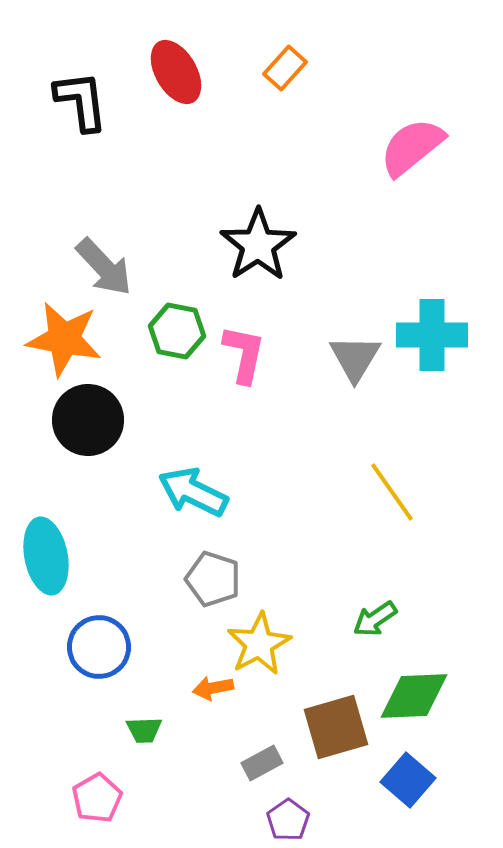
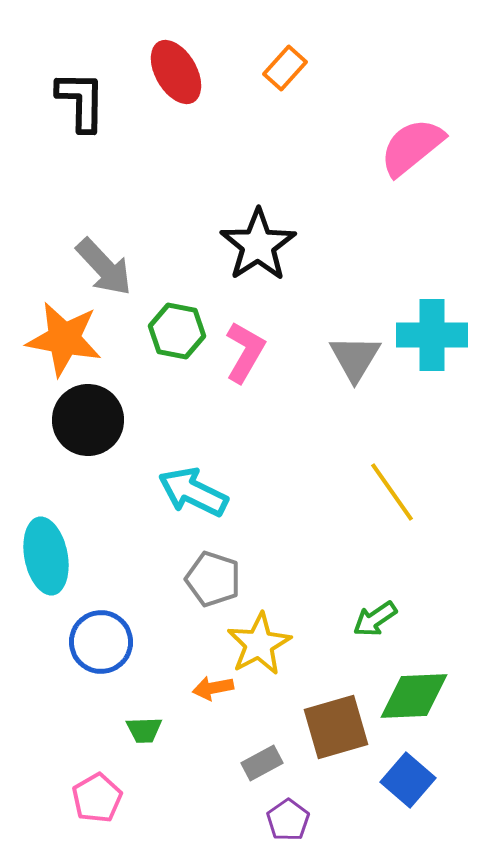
black L-shape: rotated 8 degrees clockwise
pink L-shape: moved 1 px right, 2 px up; rotated 18 degrees clockwise
blue circle: moved 2 px right, 5 px up
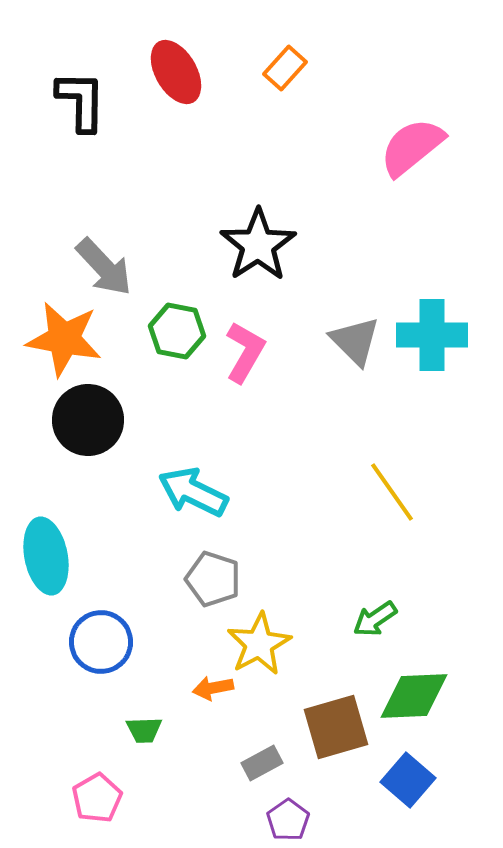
gray triangle: moved 17 px up; rotated 16 degrees counterclockwise
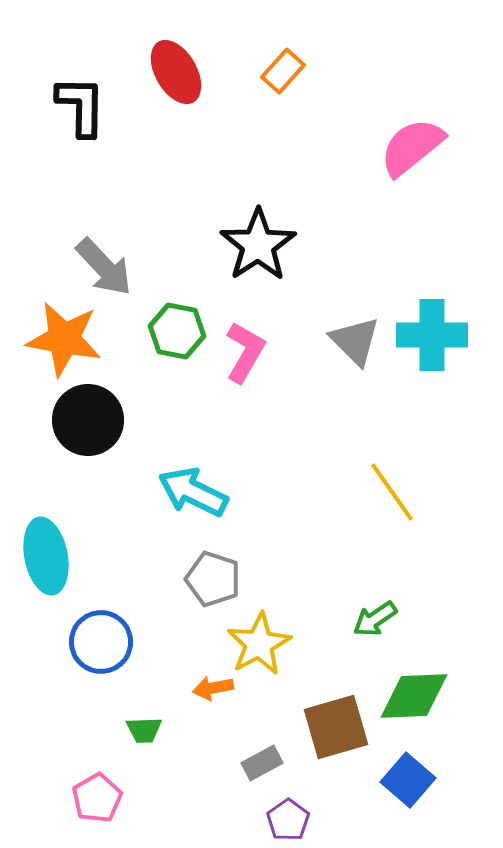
orange rectangle: moved 2 px left, 3 px down
black L-shape: moved 5 px down
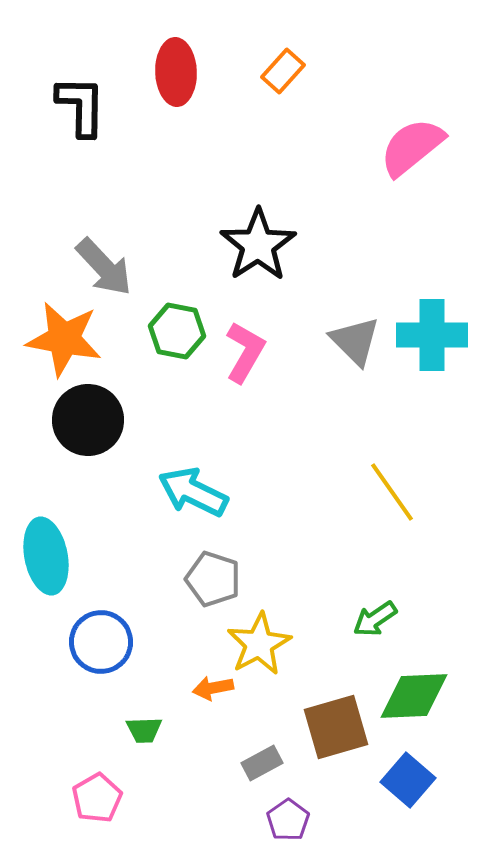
red ellipse: rotated 28 degrees clockwise
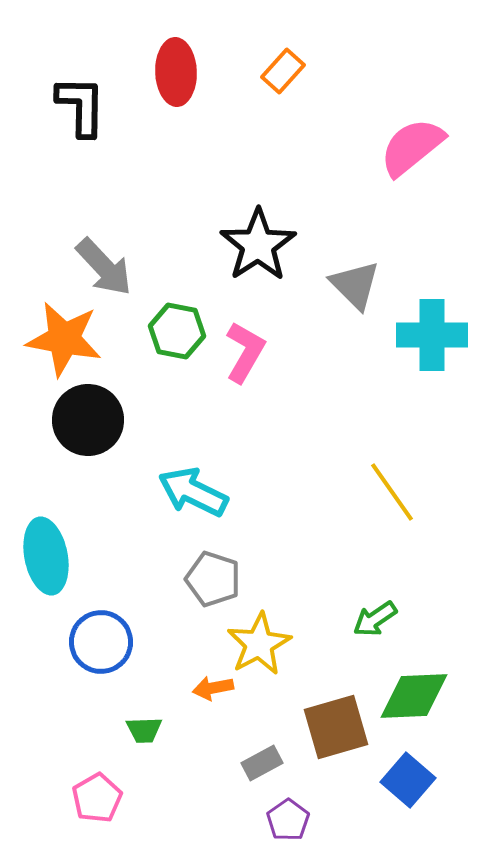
gray triangle: moved 56 px up
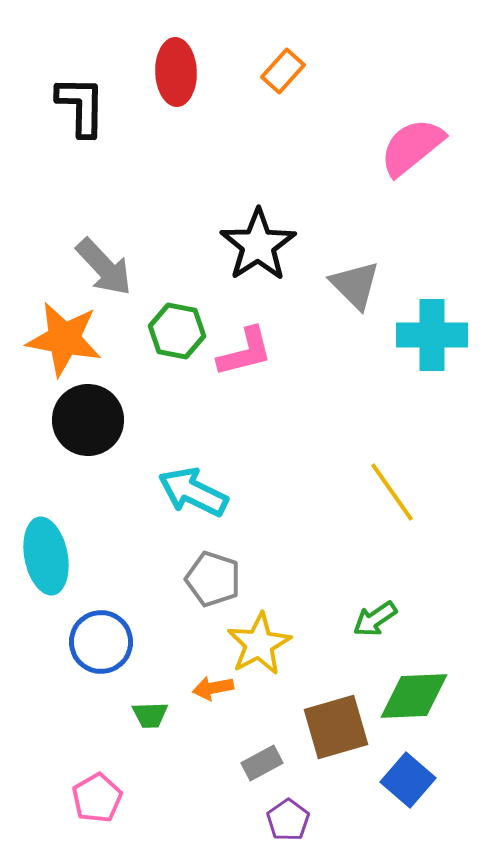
pink L-shape: rotated 46 degrees clockwise
green trapezoid: moved 6 px right, 15 px up
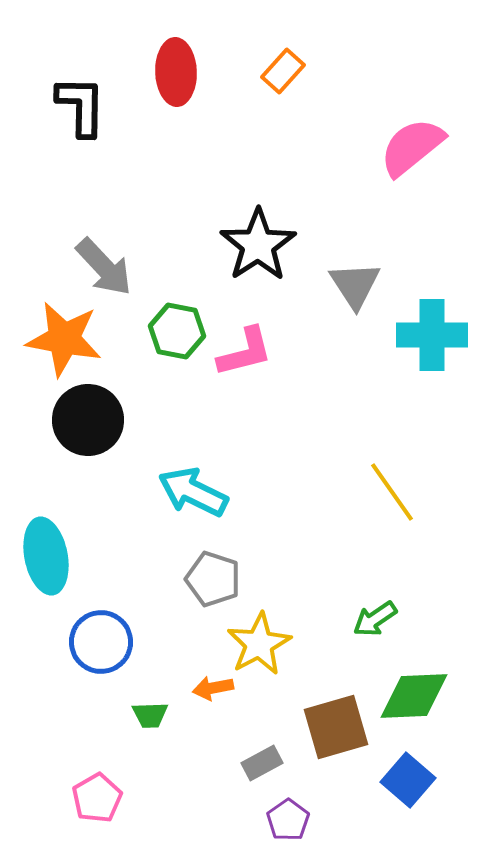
gray triangle: rotated 12 degrees clockwise
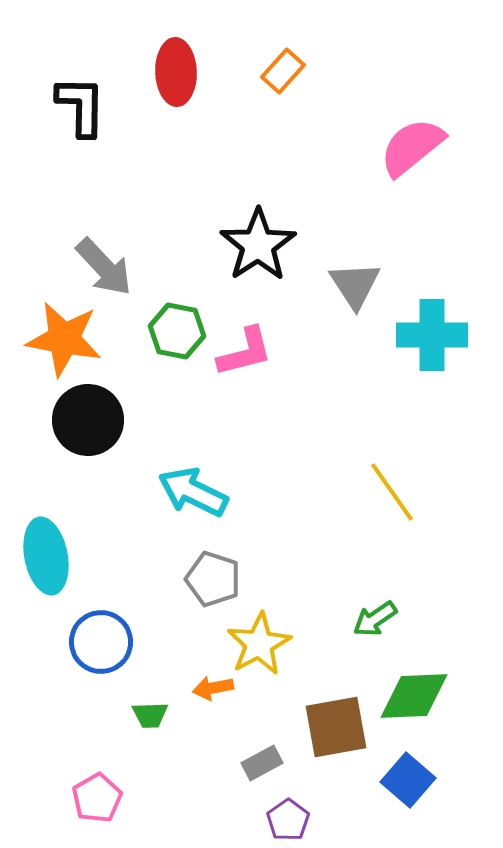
brown square: rotated 6 degrees clockwise
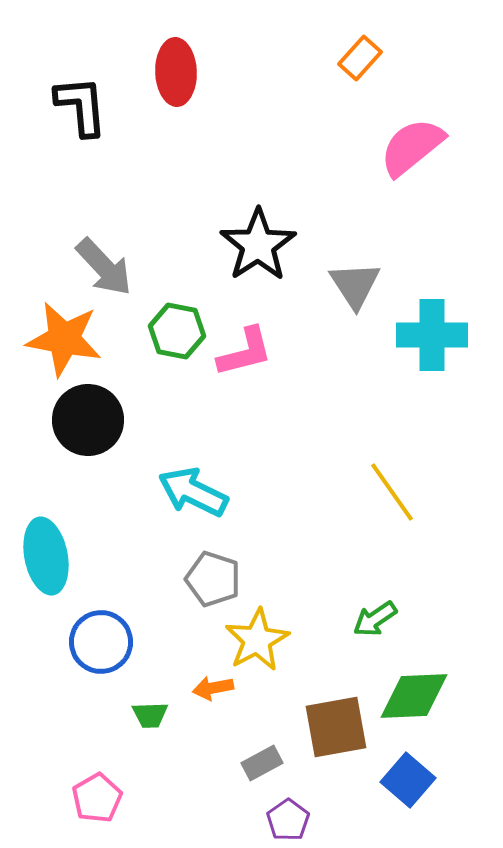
orange rectangle: moved 77 px right, 13 px up
black L-shape: rotated 6 degrees counterclockwise
yellow star: moved 2 px left, 4 px up
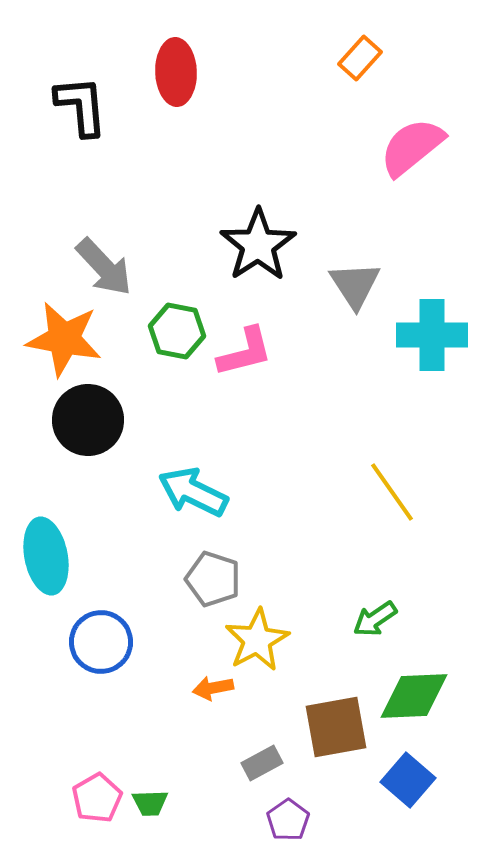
green trapezoid: moved 88 px down
